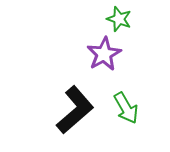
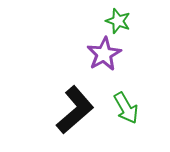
green star: moved 1 px left, 2 px down
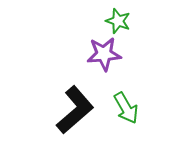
purple star: rotated 24 degrees clockwise
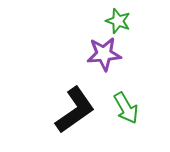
black L-shape: rotated 6 degrees clockwise
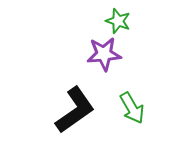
green arrow: moved 6 px right
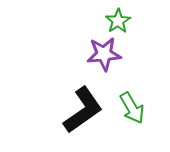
green star: rotated 20 degrees clockwise
black L-shape: moved 8 px right
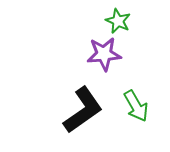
green star: rotated 15 degrees counterclockwise
green arrow: moved 4 px right, 2 px up
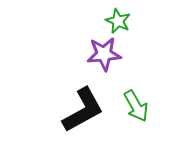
black L-shape: rotated 6 degrees clockwise
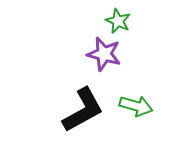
purple star: rotated 20 degrees clockwise
green arrow: rotated 44 degrees counterclockwise
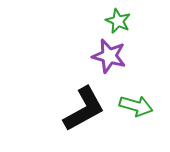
purple star: moved 5 px right, 2 px down
black L-shape: moved 1 px right, 1 px up
